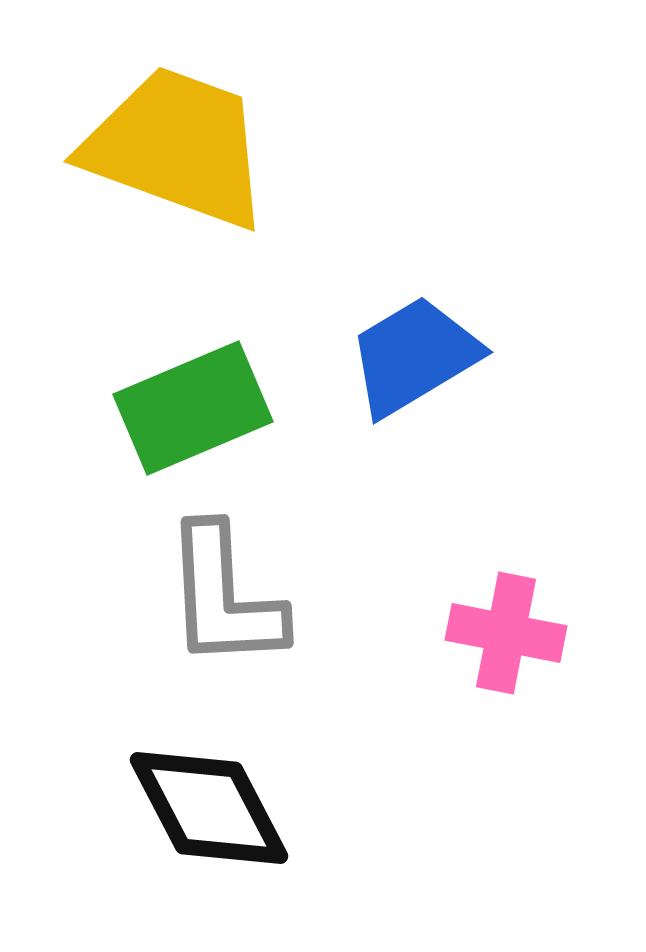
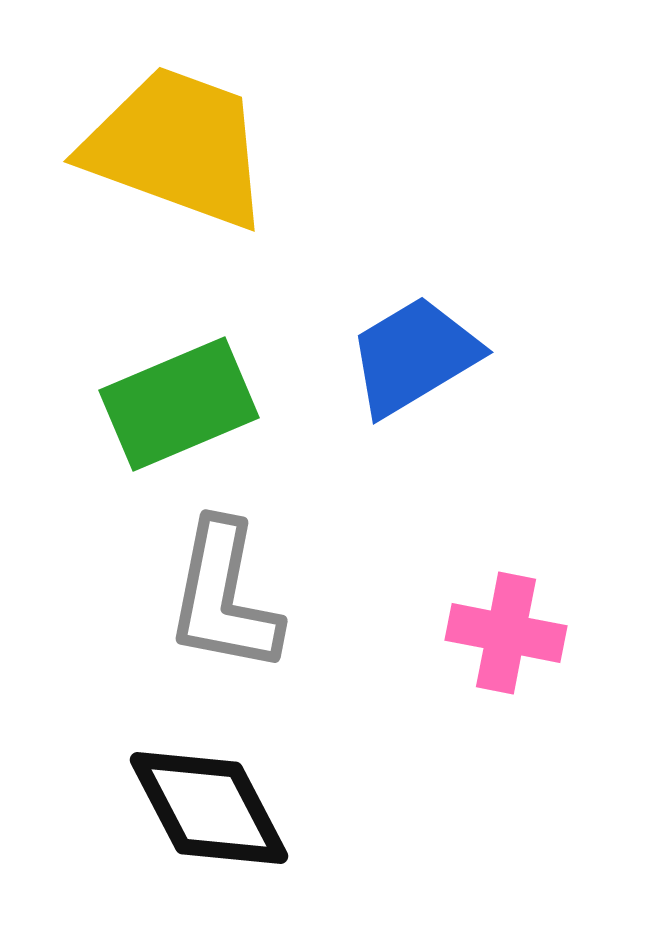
green rectangle: moved 14 px left, 4 px up
gray L-shape: rotated 14 degrees clockwise
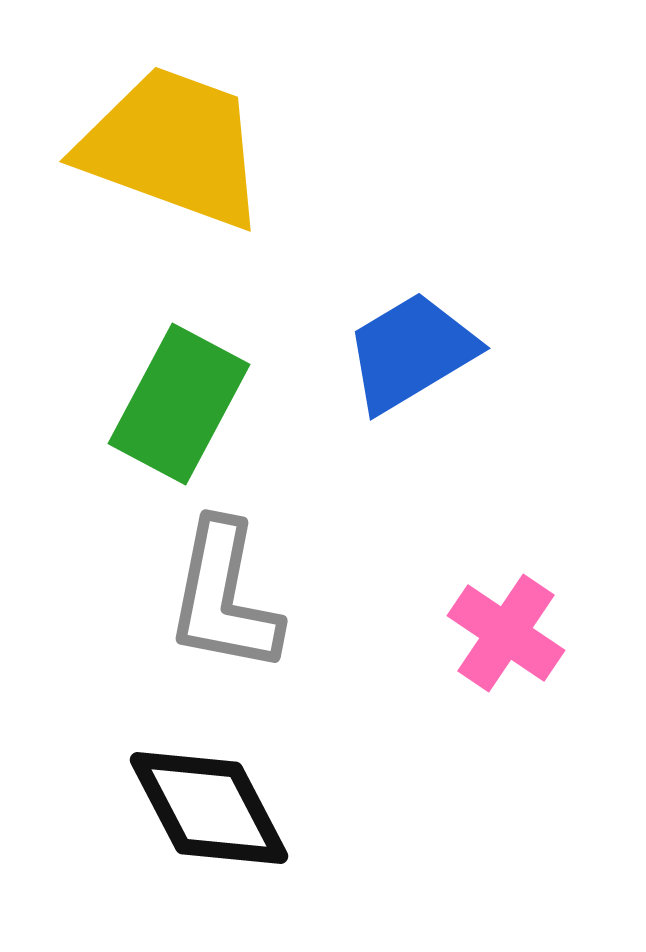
yellow trapezoid: moved 4 px left
blue trapezoid: moved 3 px left, 4 px up
green rectangle: rotated 39 degrees counterclockwise
pink cross: rotated 23 degrees clockwise
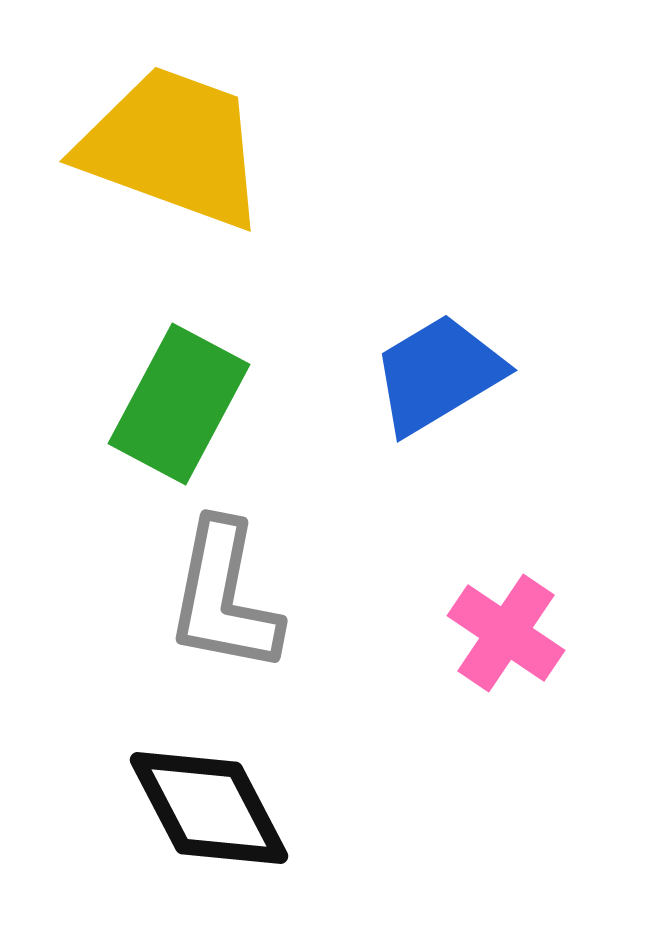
blue trapezoid: moved 27 px right, 22 px down
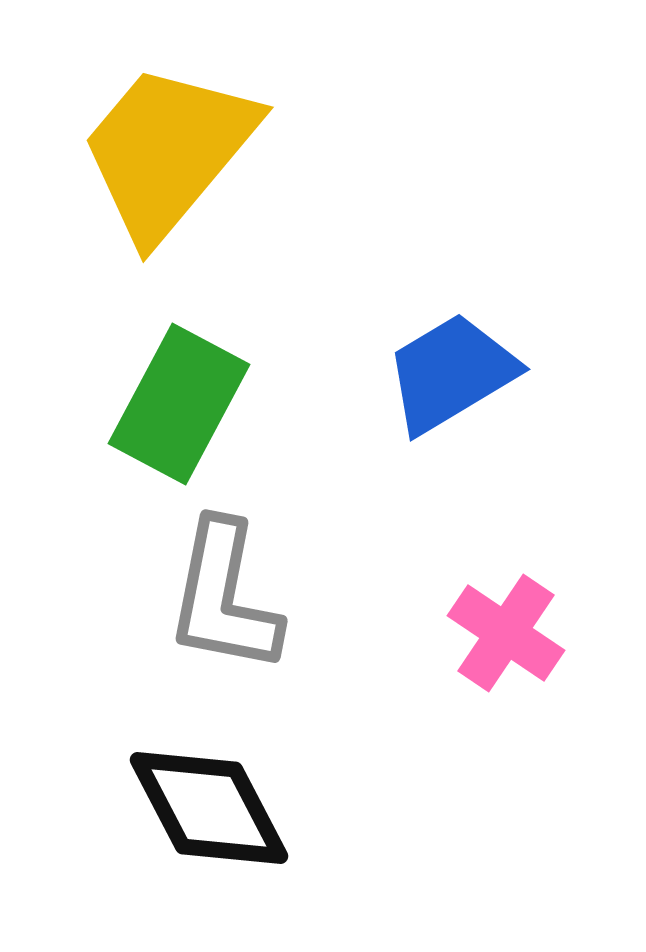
yellow trapezoid: moved 5 px left, 4 px down; rotated 70 degrees counterclockwise
blue trapezoid: moved 13 px right, 1 px up
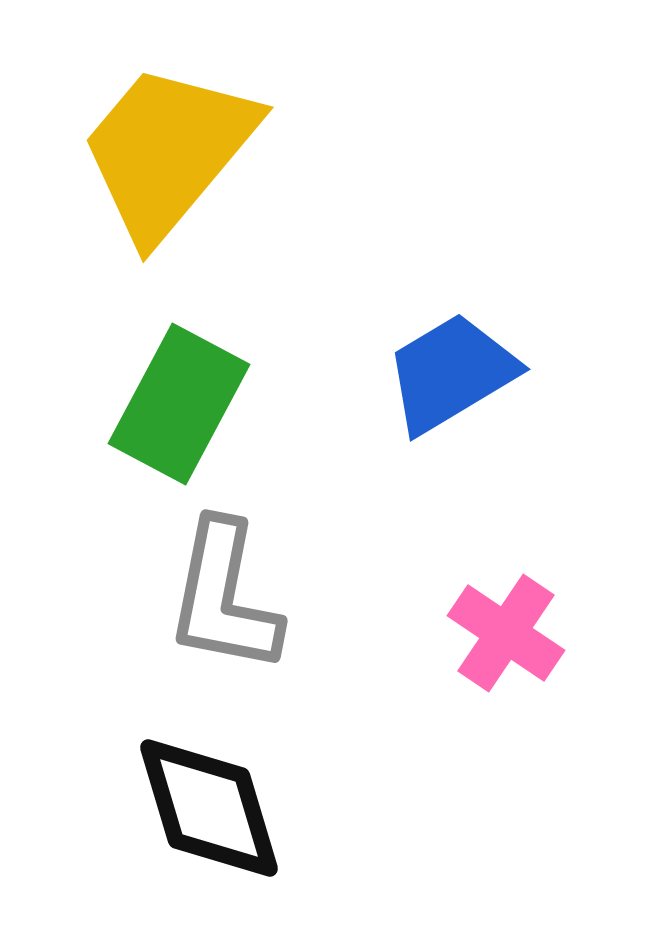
black diamond: rotated 11 degrees clockwise
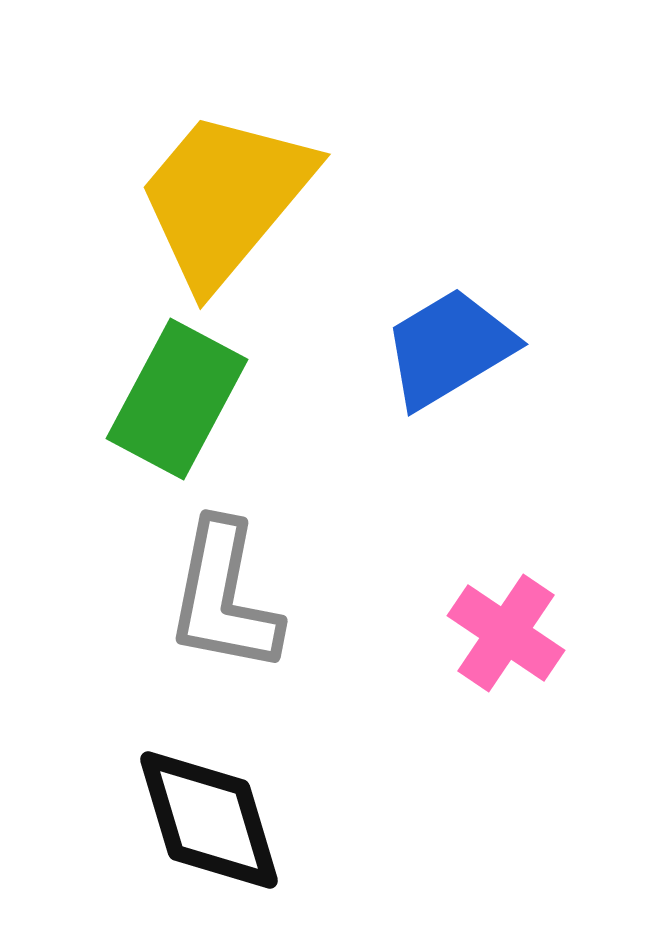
yellow trapezoid: moved 57 px right, 47 px down
blue trapezoid: moved 2 px left, 25 px up
green rectangle: moved 2 px left, 5 px up
black diamond: moved 12 px down
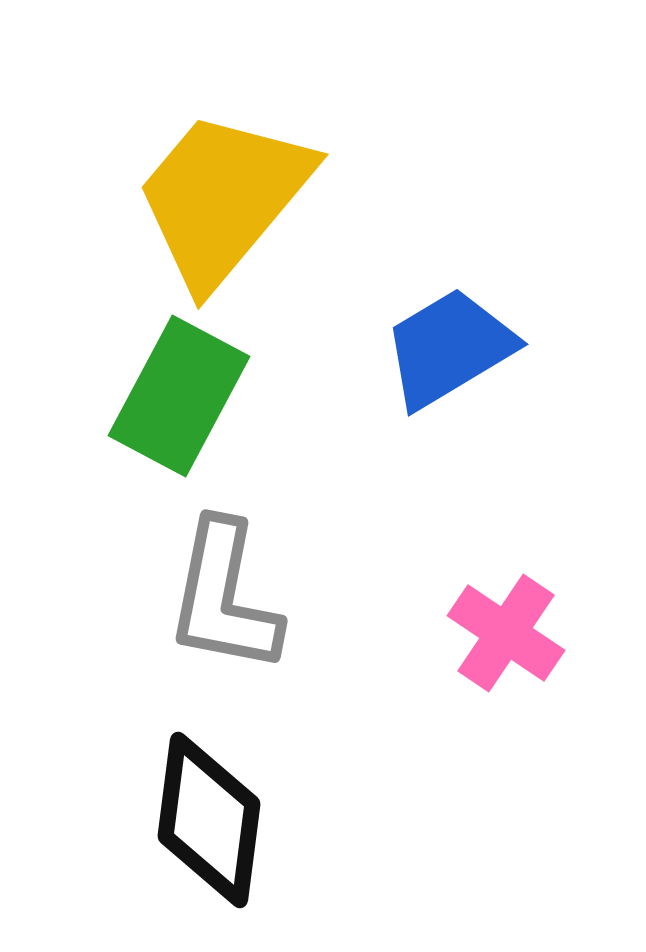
yellow trapezoid: moved 2 px left
green rectangle: moved 2 px right, 3 px up
black diamond: rotated 24 degrees clockwise
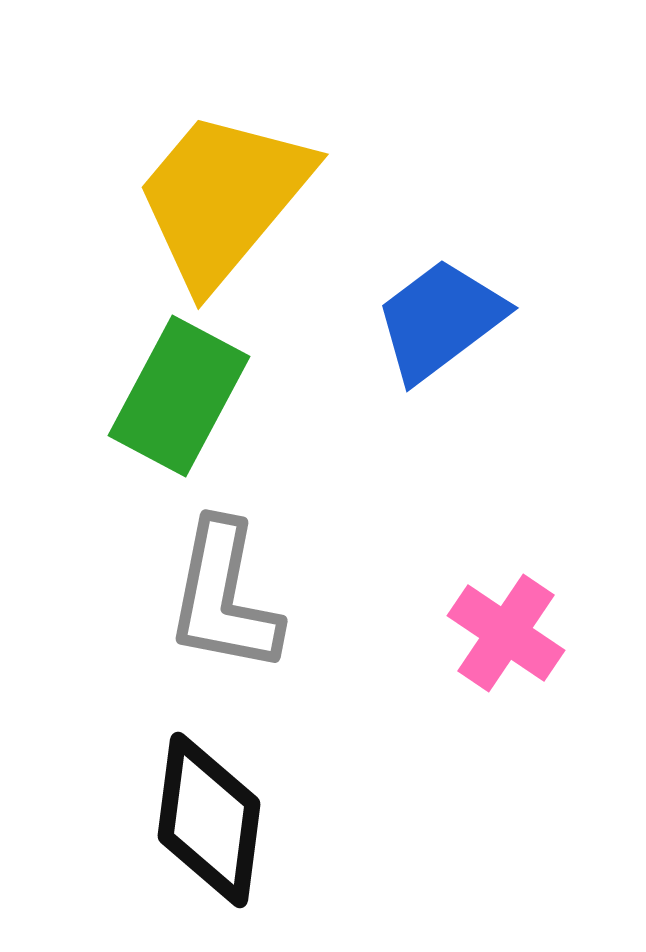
blue trapezoid: moved 9 px left, 28 px up; rotated 6 degrees counterclockwise
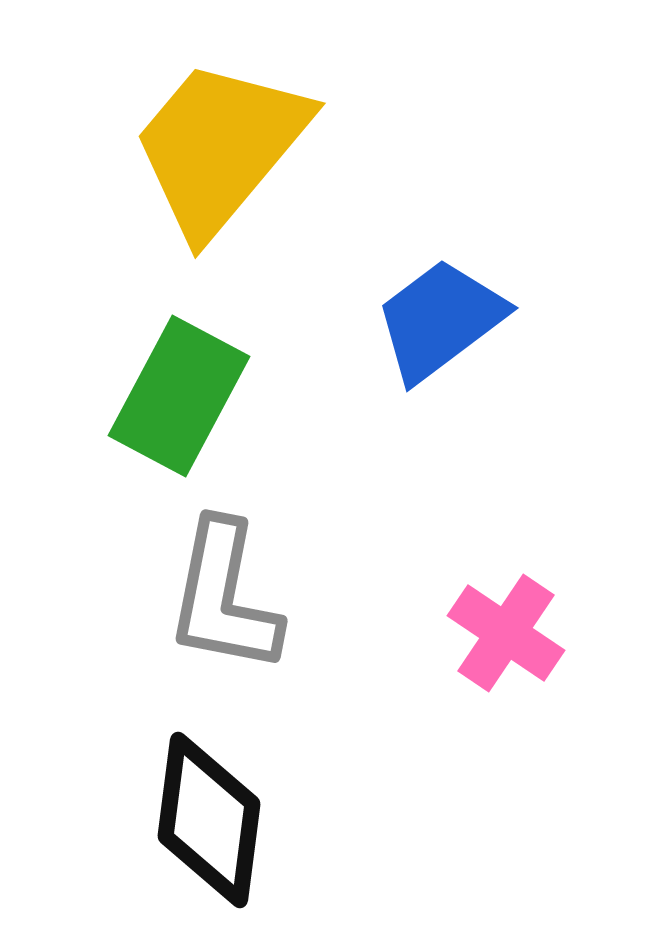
yellow trapezoid: moved 3 px left, 51 px up
